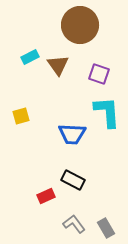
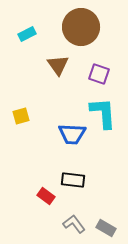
brown circle: moved 1 px right, 2 px down
cyan rectangle: moved 3 px left, 23 px up
cyan L-shape: moved 4 px left, 1 px down
black rectangle: rotated 20 degrees counterclockwise
red rectangle: rotated 60 degrees clockwise
gray rectangle: rotated 30 degrees counterclockwise
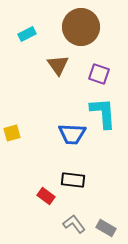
yellow square: moved 9 px left, 17 px down
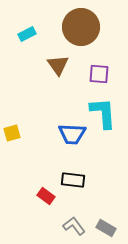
purple square: rotated 15 degrees counterclockwise
gray L-shape: moved 2 px down
